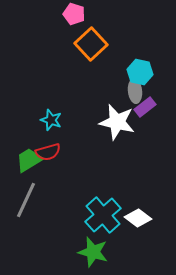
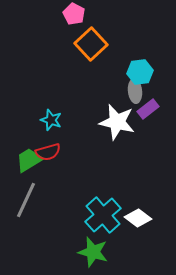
pink pentagon: rotated 10 degrees clockwise
cyan hexagon: rotated 20 degrees counterclockwise
purple rectangle: moved 3 px right, 2 px down
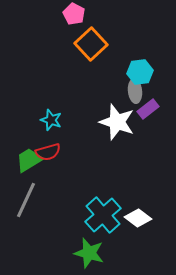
white star: rotated 6 degrees clockwise
green star: moved 4 px left, 1 px down
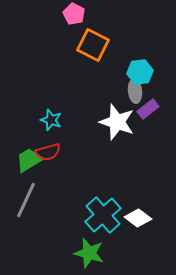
orange square: moved 2 px right, 1 px down; rotated 20 degrees counterclockwise
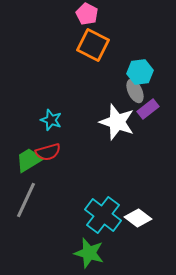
pink pentagon: moved 13 px right
gray ellipse: rotated 20 degrees counterclockwise
cyan cross: rotated 12 degrees counterclockwise
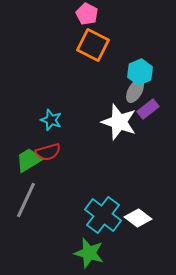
cyan hexagon: rotated 15 degrees counterclockwise
gray ellipse: rotated 55 degrees clockwise
white star: moved 2 px right
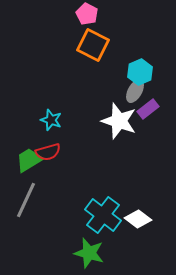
white star: moved 1 px up
white diamond: moved 1 px down
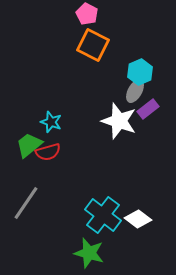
cyan star: moved 2 px down
green trapezoid: moved 15 px up; rotated 8 degrees counterclockwise
gray line: moved 3 px down; rotated 9 degrees clockwise
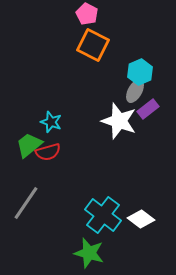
white diamond: moved 3 px right
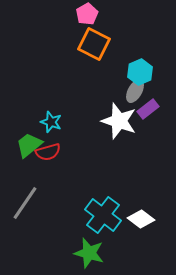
pink pentagon: rotated 15 degrees clockwise
orange square: moved 1 px right, 1 px up
gray line: moved 1 px left
